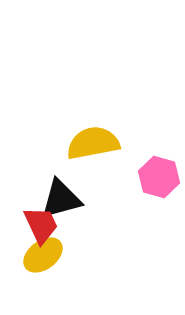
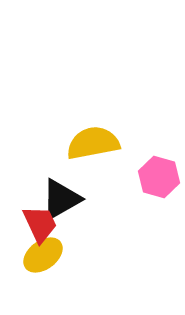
black triangle: rotated 15 degrees counterclockwise
red trapezoid: moved 1 px left, 1 px up
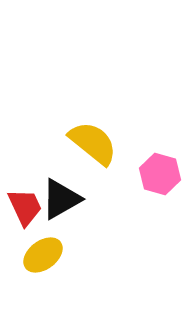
yellow semicircle: rotated 50 degrees clockwise
pink hexagon: moved 1 px right, 3 px up
red trapezoid: moved 15 px left, 17 px up
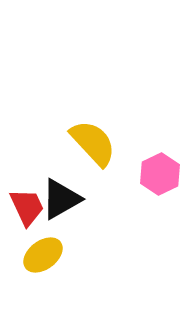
yellow semicircle: rotated 8 degrees clockwise
pink hexagon: rotated 18 degrees clockwise
red trapezoid: moved 2 px right
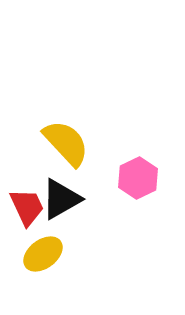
yellow semicircle: moved 27 px left
pink hexagon: moved 22 px left, 4 px down
yellow ellipse: moved 1 px up
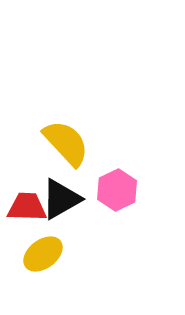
pink hexagon: moved 21 px left, 12 px down
red trapezoid: rotated 63 degrees counterclockwise
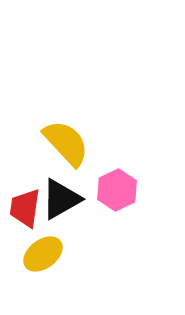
red trapezoid: moved 2 px left, 1 px down; rotated 84 degrees counterclockwise
